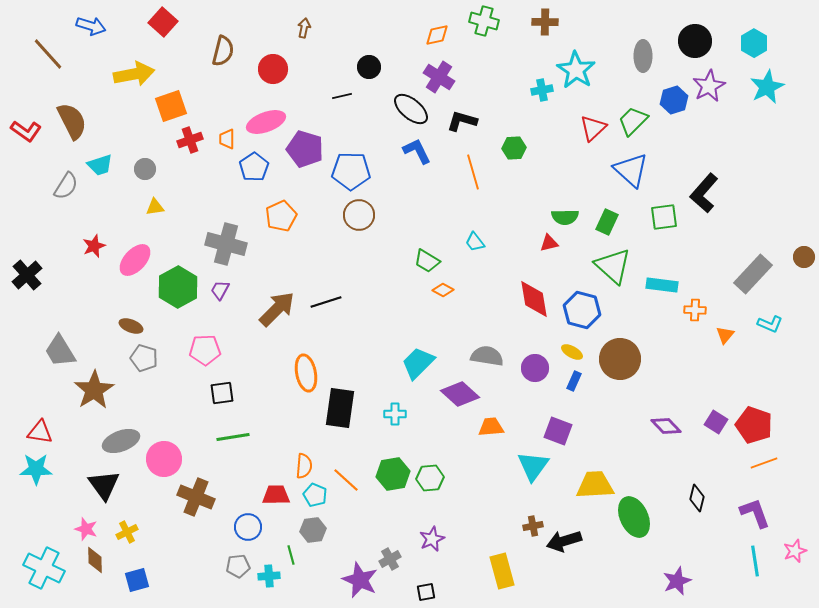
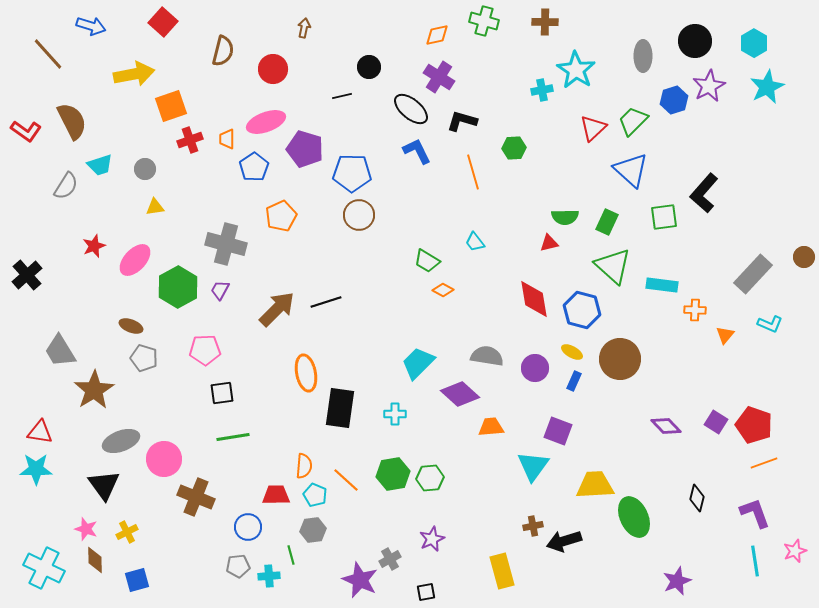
blue pentagon at (351, 171): moved 1 px right, 2 px down
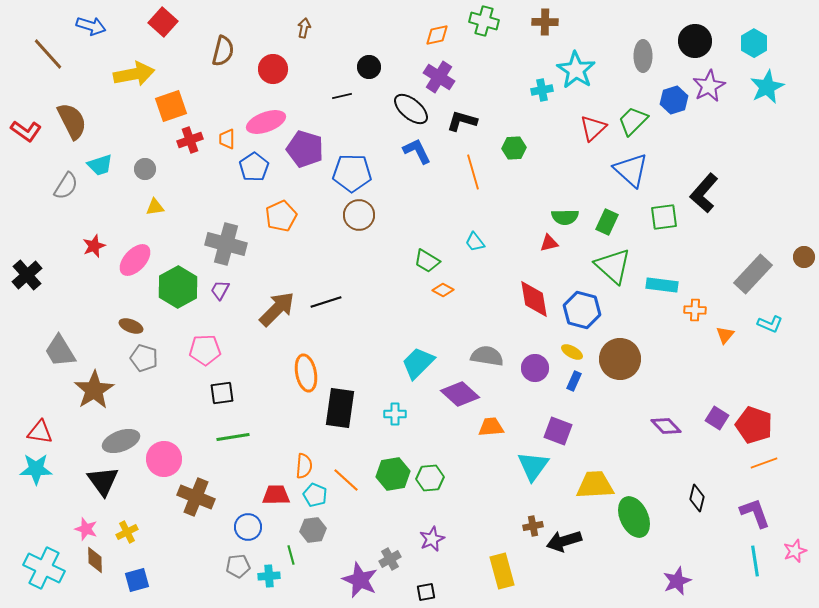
purple square at (716, 422): moved 1 px right, 4 px up
black triangle at (104, 485): moved 1 px left, 4 px up
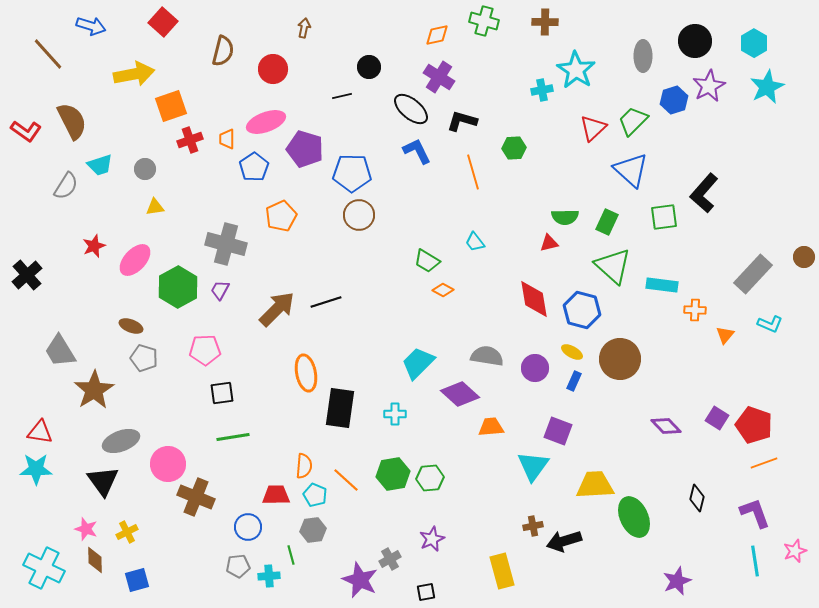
pink circle at (164, 459): moved 4 px right, 5 px down
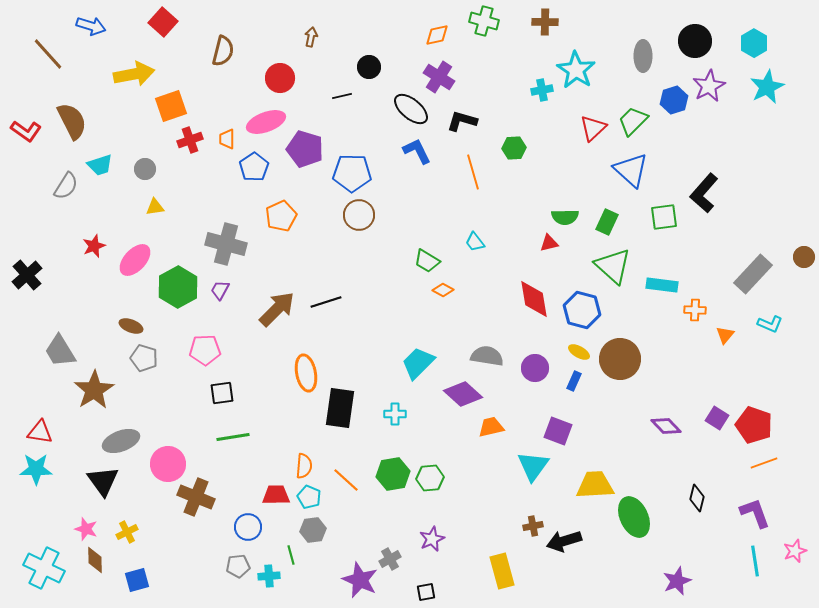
brown arrow at (304, 28): moved 7 px right, 9 px down
red circle at (273, 69): moved 7 px right, 9 px down
yellow ellipse at (572, 352): moved 7 px right
purple diamond at (460, 394): moved 3 px right
orange trapezoid at (491, 427): rotated 8 degrees counterclockwise
cyan pentagon at (315, 495): moved 6 px left, 2 px down
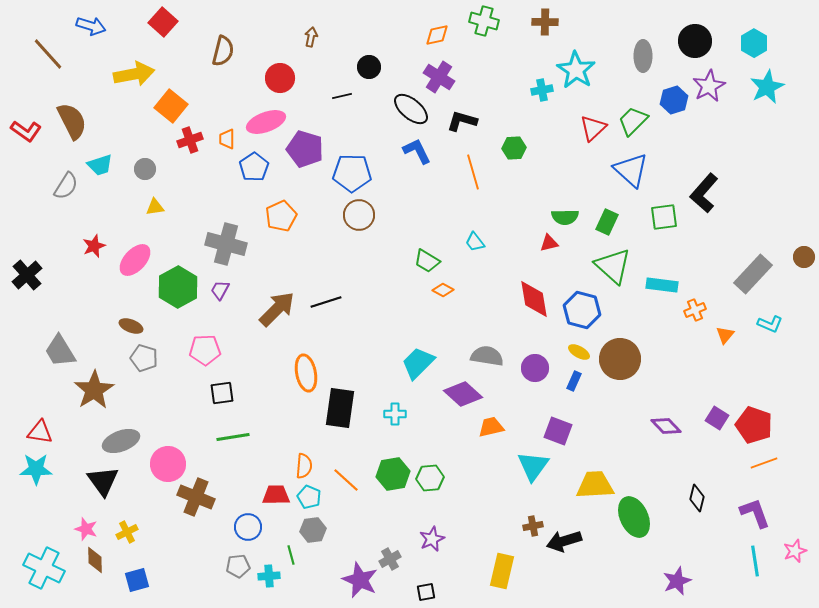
orange square at (171, 106): rotated 32 degrees counterclockwise
orange cross at (695, 310): rotated 25 degrees counterclockwise
yellow rectangle at (502, 571): rotated 28 degrees clockwise
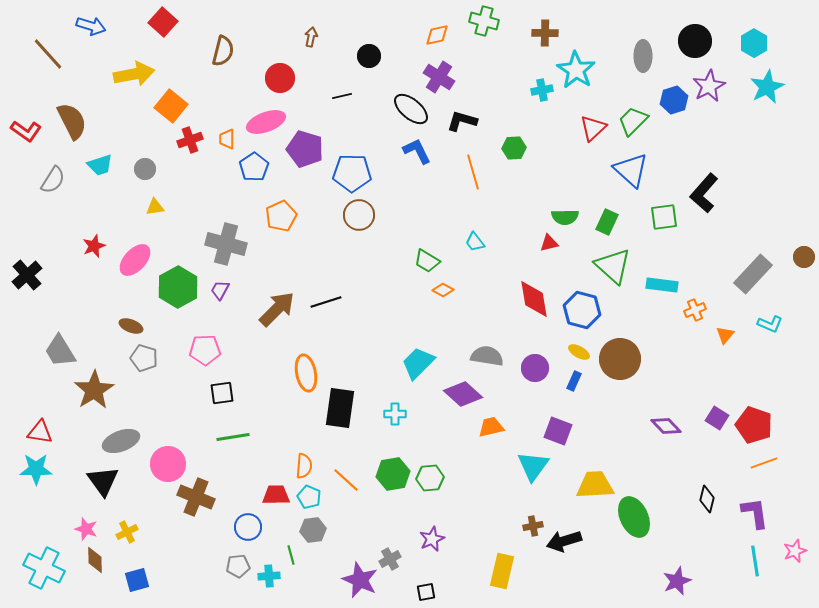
brown cross at (545, 22): moved 11 px down
black circle at (369, 67): moved 11 px up
gray semicircle at (66, 186): moved 13 px left, 6 px up
black diamond at (697, 498): moved 10 px right, 1 px down
purple L-shape at (755, 513): rotated 12 degrees clockwise
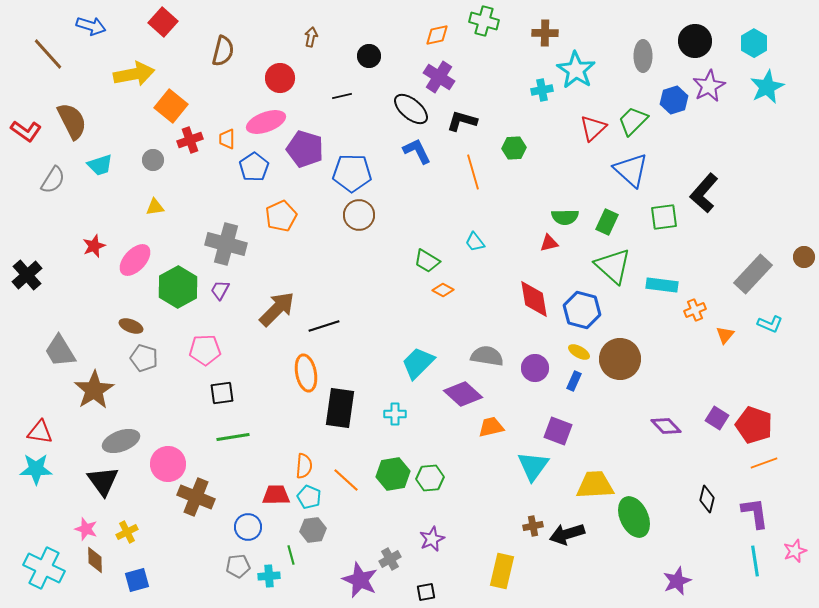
gray circle at (145, 169): moved 8 px right, 9 px up
black line at (326, 302): moved 2 px left, 24 px down
black arrow at (564, 541): moved 3 px right, 7 px up
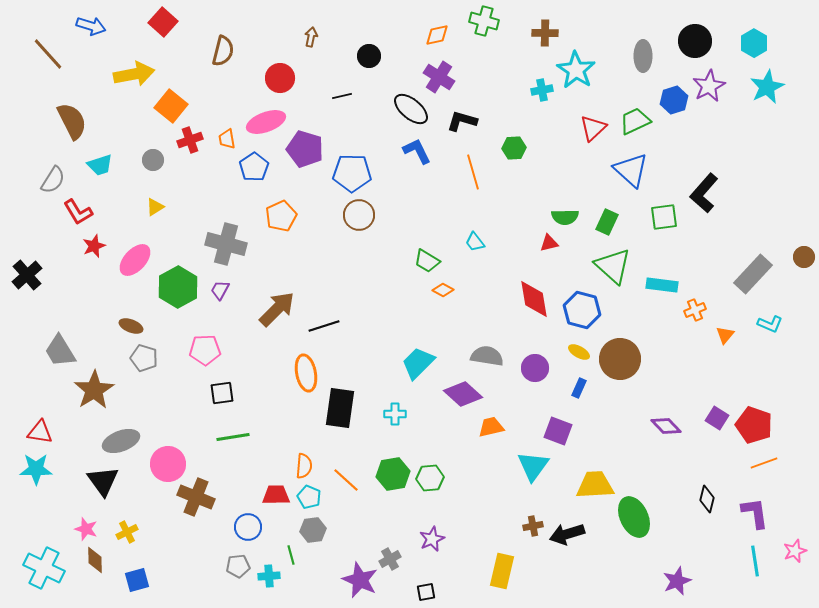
green trapezoid at (633, 121): moved 2 px right; rotated 20 degrees clockwise
red L-shape at (26, 131): moved 52 px right, 81 px down; rotated 24 degrees clockwise
orange trapezoid at (227, 139): rotated 10 degrees counterclockwise
yellow triangle at (155, 207): rotated 24 degrees counterclockwise
blue rectangle at (574, 381): moved 5 px right, 7 px down
